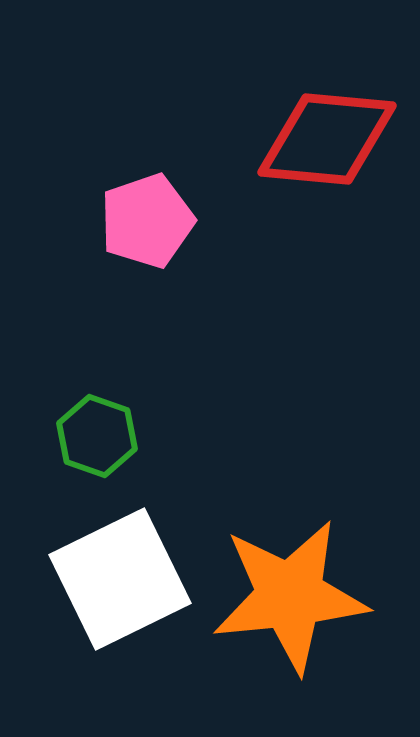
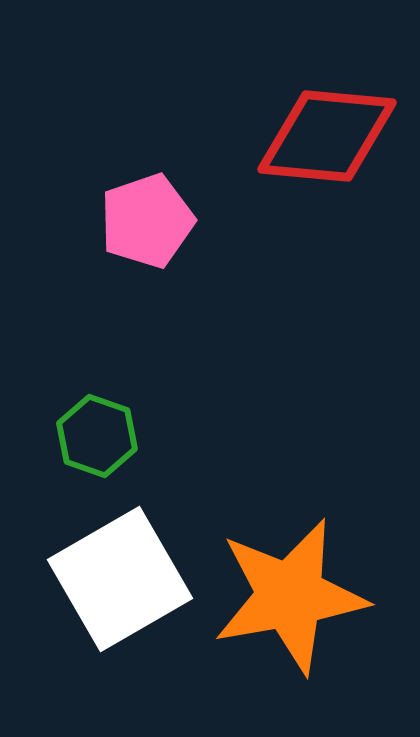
red diamond: moved 3 px up
white square: rotated 4 degrees counterclockwise
orange star: rotated 4 degrees counterclockwise
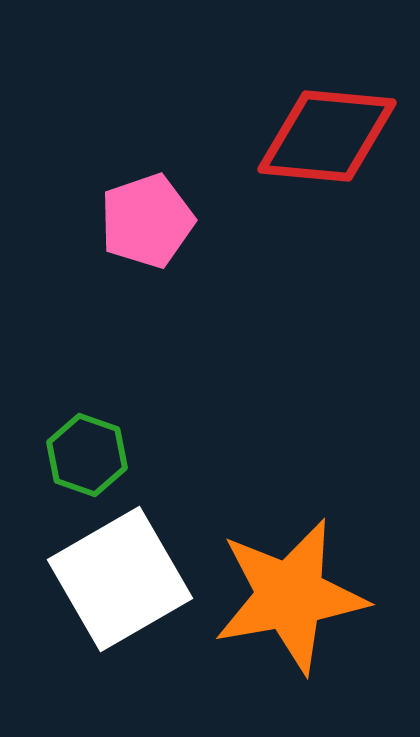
green hexagon: moved 10 px left, 19 px down
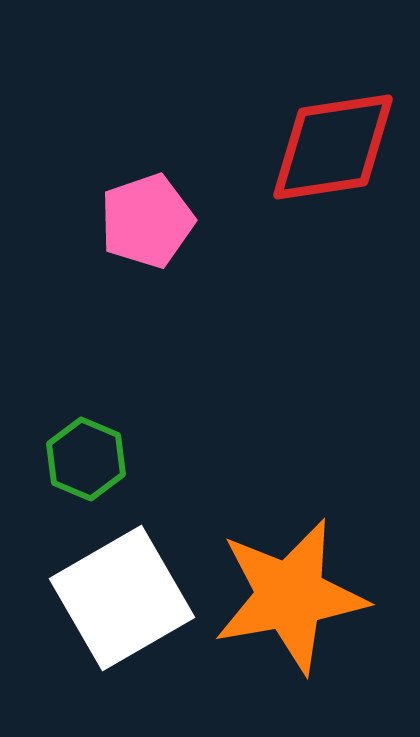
red diamond: moved 6 px right, 11 px down; rotated 14 degrees counterclockwise
green hexagon: moved 1 px left, 4 px down; rotated 4 degrees clockwise
white square: moved 2 px right, 19 px down
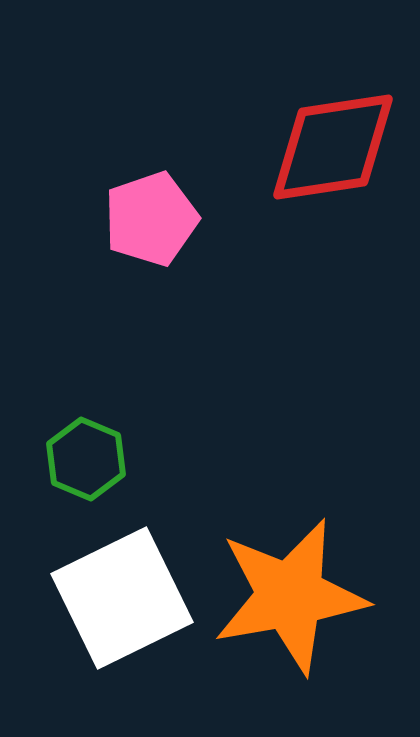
pink pentagon: moved 4 px right, 2 px up
white square: rotated 4 degrees clockwise
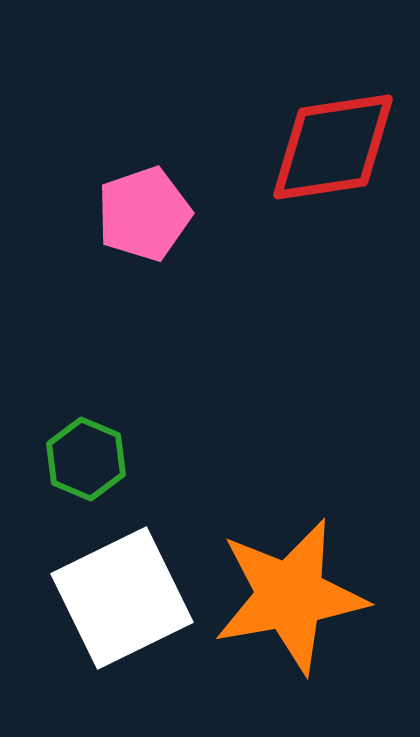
pink pentagon: moved 7 px left, 5 px up
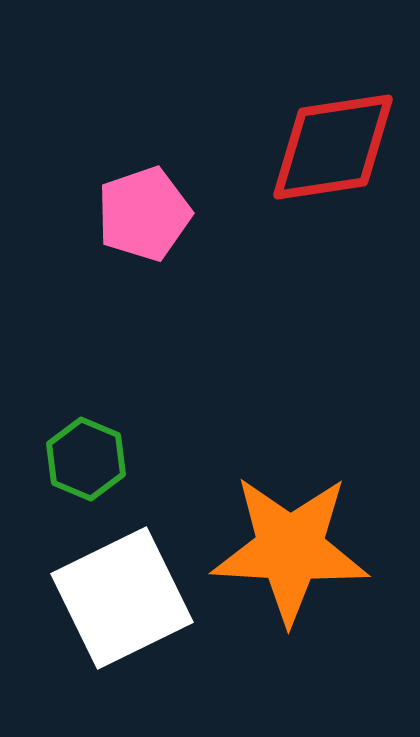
orange star: moved 47 px up; rotated 13 degrees clockwise
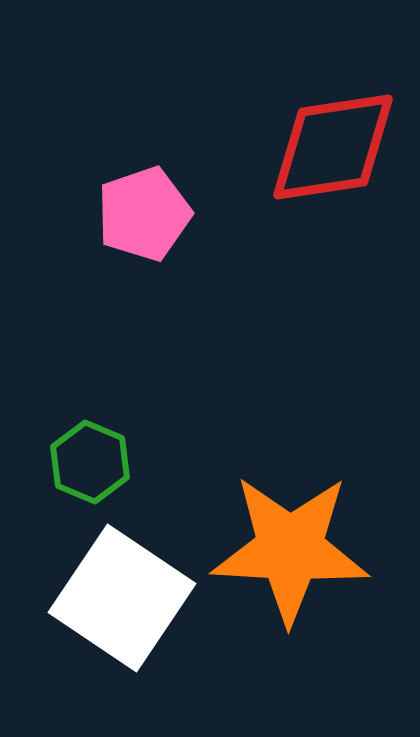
green hexagon: moved 4 px right, 3 px down
white square: rotated 30 degrees counterclockwise
